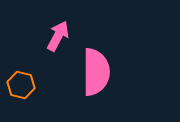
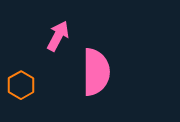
orange hexagon: rotated 16 degrees clockwise
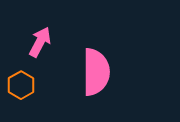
pink arrow: moved 18 px left, 6 px down
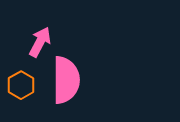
pink semicircle: moved 30 px left, 8 px down
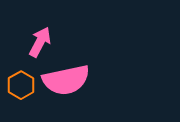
pink semicircle: rotated 78 degrees clockwise
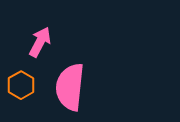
pink semicircle: moved 4 px right, 7 px down; rotated 108 degrees clockwise
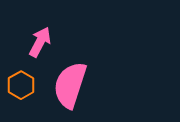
pink semicircle: moved 2 px up; rotated 12 degrees clockwise
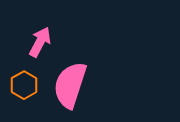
orange hexagon: moved 3 px right
